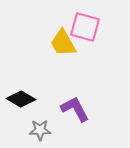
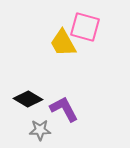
black diamond: moved 7 px right
purple L-shape: moved 11 px left
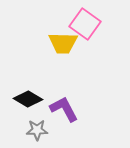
pink square: moved 3 px up; rotated 20 degrees clockwise
yellow trapezoid: rotated 60 degrees counterclockwise
gray star: moved 3 px left
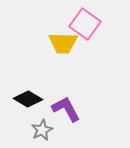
purple L-shape: moved 2 px right
gray star: moved 5 px right; rotated 25 degrees counterclockwise
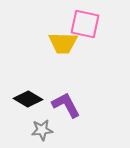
pink square: rotated 24 degrees counterclockwise
purple L-shape: moved 4 px up
gray star: rotated 20 degrees clockwise
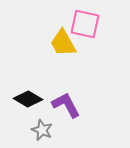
yellow trapezoid: rotated 60 degrees clockwise
gray star: rotated 30 degrees clockwise
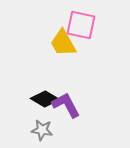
pink square: moved 4 px left, 1 px down
black diamond: moved 17 px right
gray star: rotated 15 degrees counterclockwise
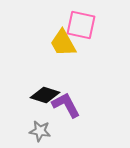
black diamond: moved 4 px up; rotated 12 degrees counterclockwise
gray star: moved 2 px left, 1 px down
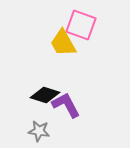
pink square: rotated 8 degrees clockwise
gray star: moved 1 px left
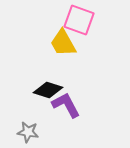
pink square: moved 2 px left, 5 px up
black diamond: moved 3 px right, 5 px up
gray star: moved 11 px left, 1 px down
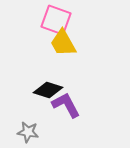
pink square: moved 23 px left
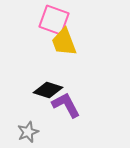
pink square: moved 2 px left
yellow trapezoid: moved 1 px right, 1 px up; rotated 8 degrees clockwise
gray star: rotated 30 degrees counterclockwise
